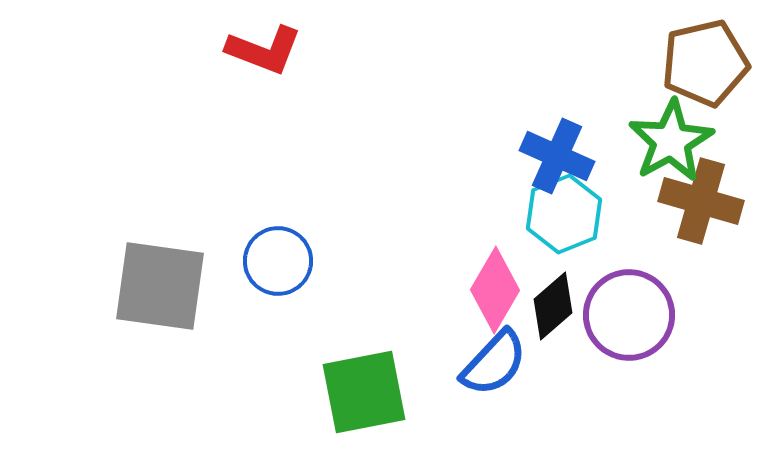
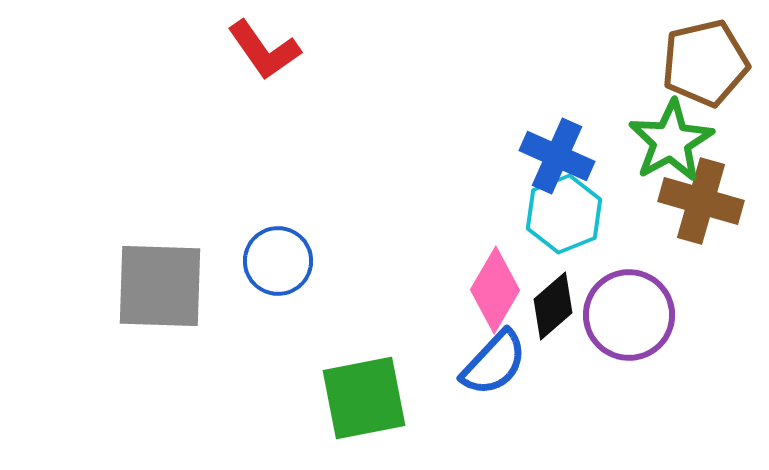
red L-shape: rotated 34 degrees clockwise
gray square: rotated 6 degrees counterclockwise
green square: moved 6 px down
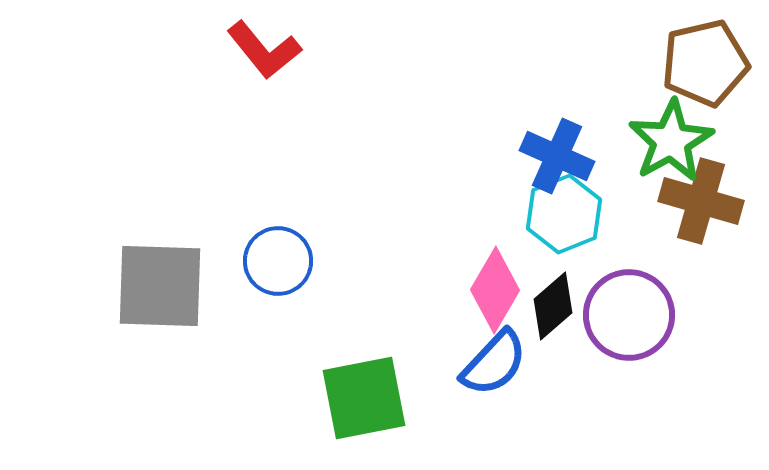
red L-shape: rotated 4 degrees counterclockwise
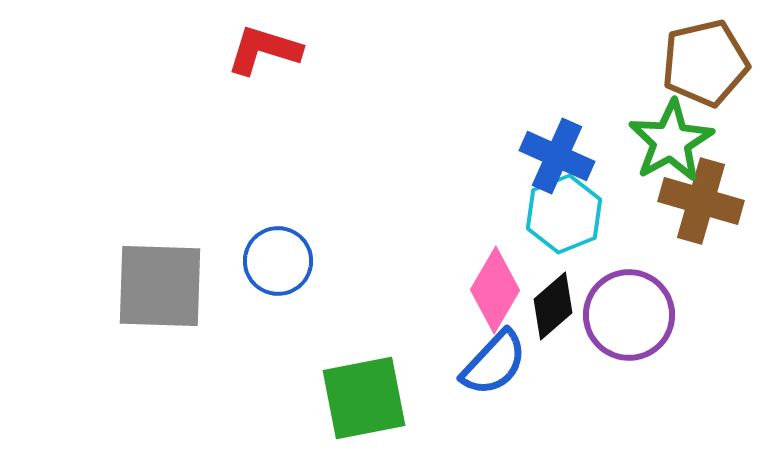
red L-shape: rotated 146 degrees clockwise
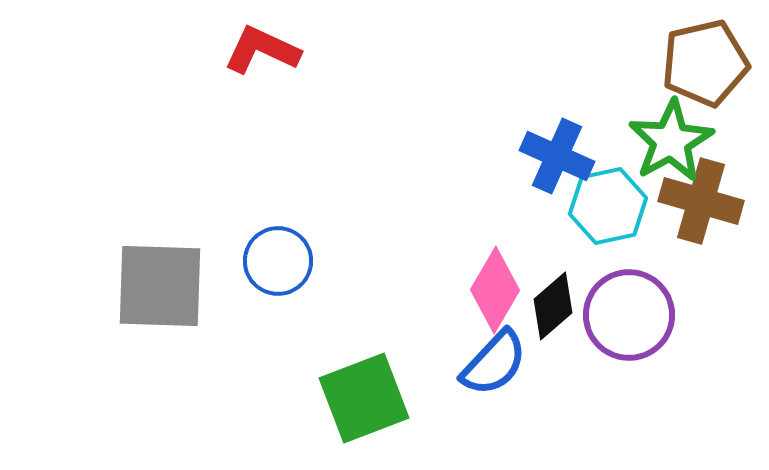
red L-shape: moved 2 px left; rotated 8 degrees clockwise
cyan hexagon: moved 44 px right, 8 px up; rotated 10 degrees clockwise
green square: rotated 10 degrees counterclockwise
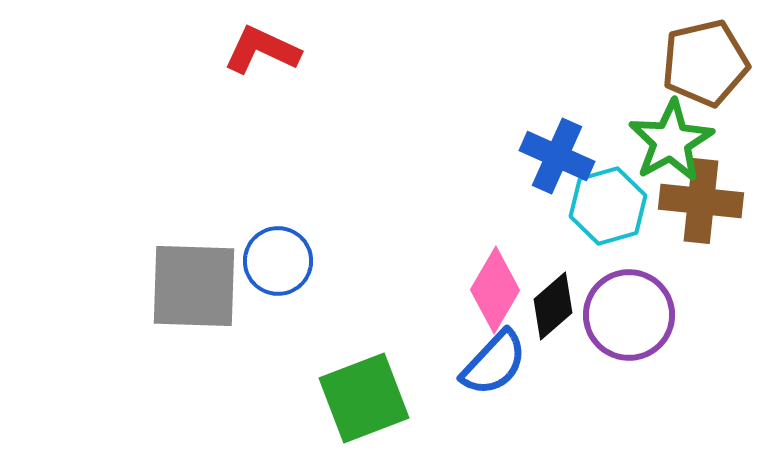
brown cross: rotated 10 degrees counterclockwise
cyan hexagon: rotated 4 degrees counterclockwise
gray square: moved 34 px right
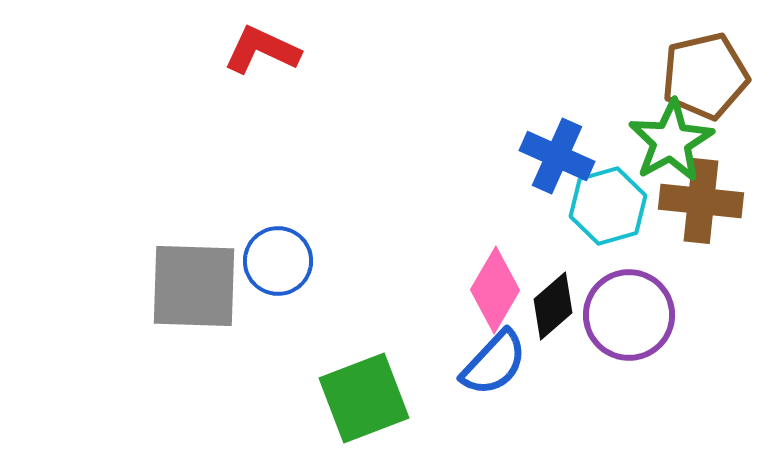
brown pentagon: moved 13 px down
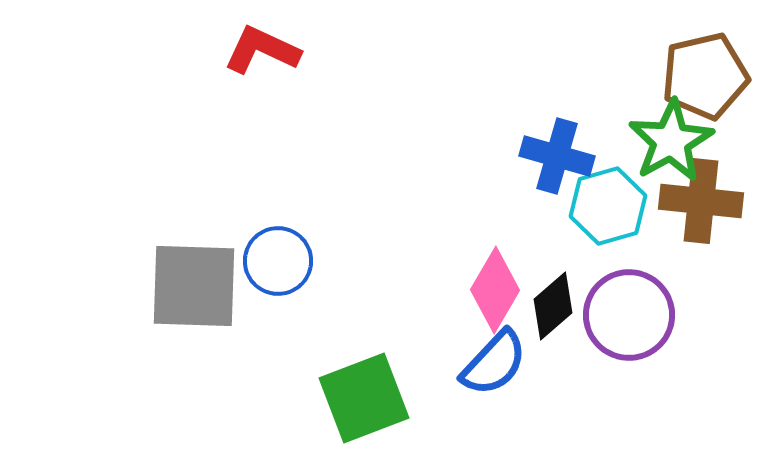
blue cross: rotated 8 degrees counterclockwise
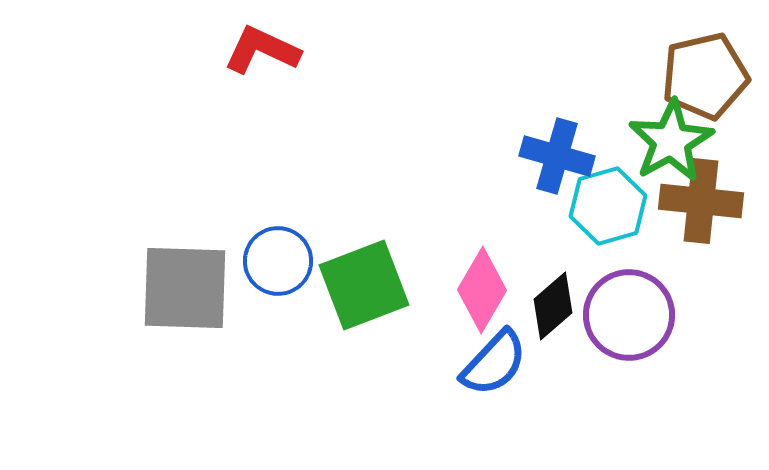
gray square: moved 9 px left, 2 px down
pink diamond: moved 13 px left
green square: moved 113 px up
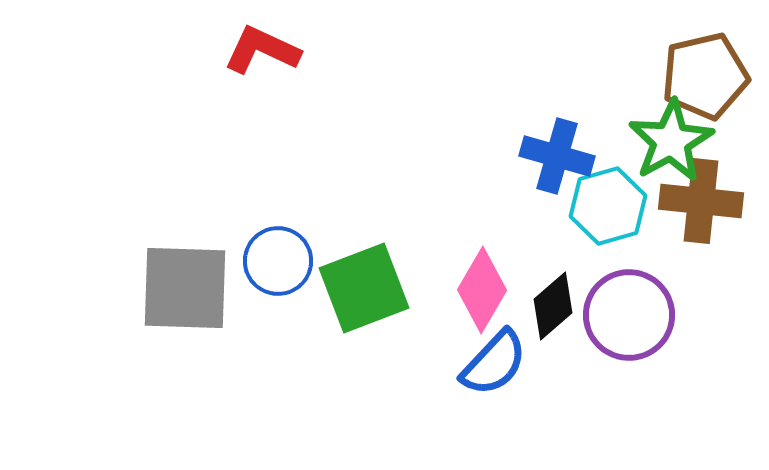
green square: moved 3 px down
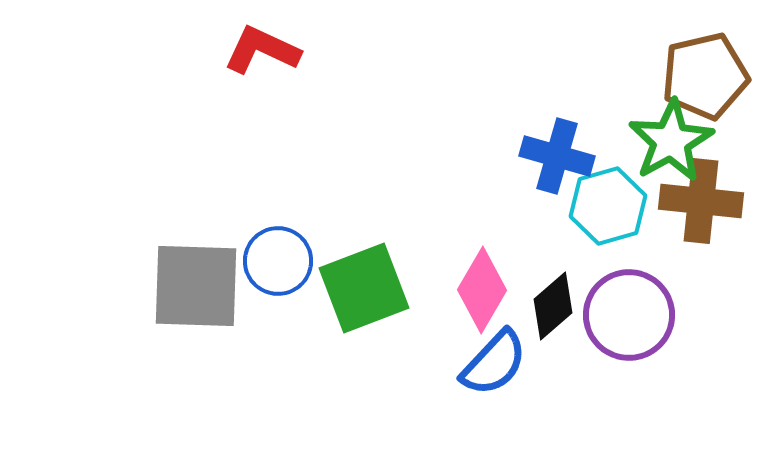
gray square: moved 11 px right, 2 px up
